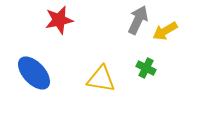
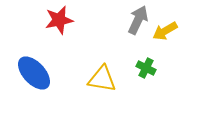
yellow triangle: moved 1 px right
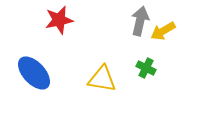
gray arrow: moved 2 px right, 1 px down; rotated 12 degrees counterclockwise
yellow arrow: moved 2 px left
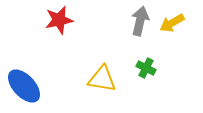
yellow arrow: moved 9 px right, 8 px up
blue ellipse: moved 10 px left, 13 px down
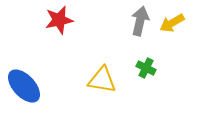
yellow triangle: moved 1 px down
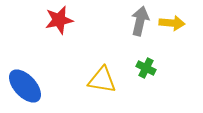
yellow arrow: rotated 145 degrees counterclockwise
blue ellipse: moved 1 px right
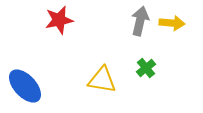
green cross: rotated 24 degrees clockwise
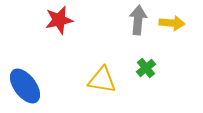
gray arrow: moved 2 px left, 1 px up; rotated 8 degrees counterclockwise
blue ellipse: rotated 6 degrees clockwise
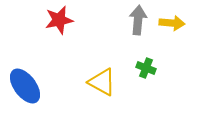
green cross: rotated 30 degrees counterclockwise
yellow triangle: moved 2 px down; rotated 20 degrees clockwise
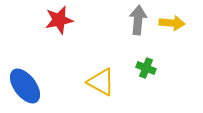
yellow triangle: moved 1 px left
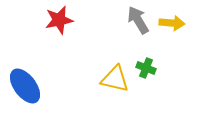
gray arrow: rotated 36 degrees counterclockwise
yellow triangle: moved 14 px right, 3 px up; rotated 16 degrees counterclockwise
